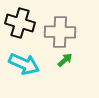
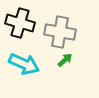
gray cross: rotated 8 degrees clockwise
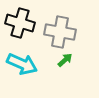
cyan arrow: moved 2 px left
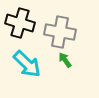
green arrow: rotated 84 degrees counterclockwise
cyan arrow: moved 5 px right; rotated 20 degrees clockwise
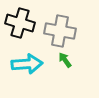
gray cross: moved 1 px up
cyan arrow: rotated 48 degrees counterclockwise
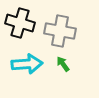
green arrow: moved 2 px left, 4 px down
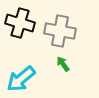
cyan arrow: moved 6 px left, 15 px down; rotated 144 degrees clockwise
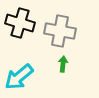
green arrow: rotated 42 degrees clockwise
cyan arrow: moved 2 px left, 2 px up
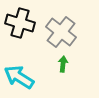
gray cross: moved 1 px right, 1 px down; rotated 28 degrees clockwise
cyan arrow: rotated 72 degrees clockwise
